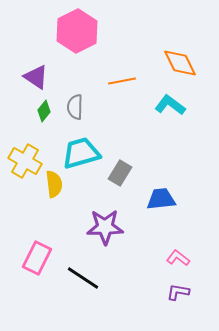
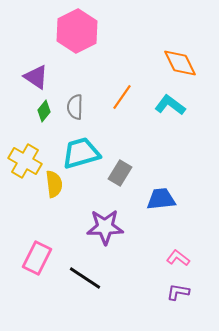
orange line: moved 16 px down; rotated 44 degrees counterclockwise
black line: moved 2 px right
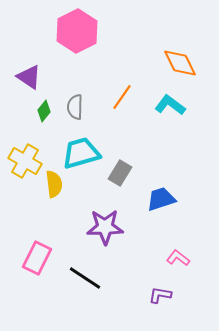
purple triangle: moved 7 px left
blue trapezoid: rotated 12 degrees counterclockwise
purple L-shape: moved 18 px left, 3 px down
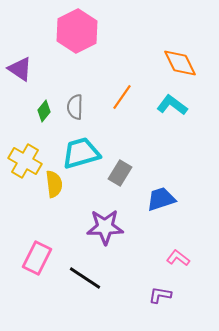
purple triangle: moved 9 px left, 8 px up
cyan L-shape: moved 2 px right
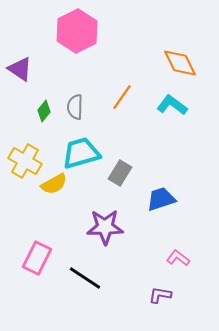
yellow semicircle: rotated 68 degrees clockwise
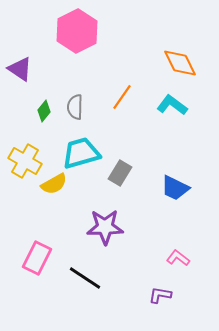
blue trapezoid: moved 14 px right, 11 px up; rotated 136 degrees counterclockwise
